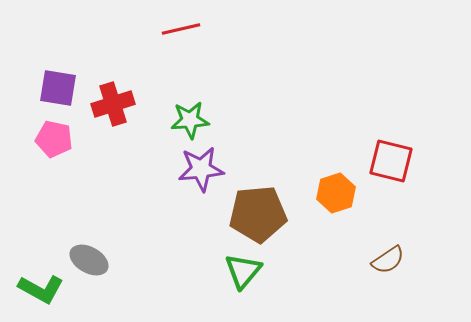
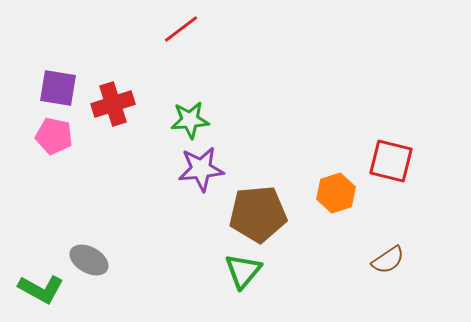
red line: rotated 24 degrees counterclockwise
pink pentagon: moved 3 px up
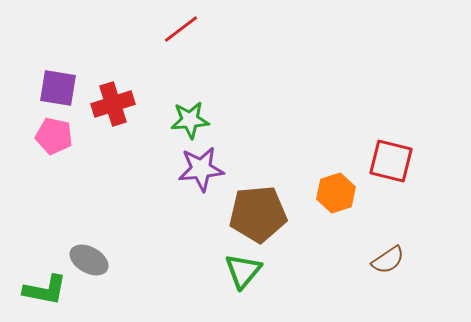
green L-shape: moved 4 px right, 1 px down; rotated 18 degrees counterclockwise
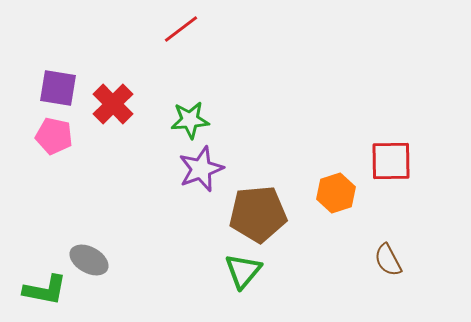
red cross: rotated 27 degrees counterclockwise
red square: rotated 15 degrees counterclockwise
purple star: rotated 15 degrees counterclockwise
brown semicircle: rotated 96 degrees clockwise
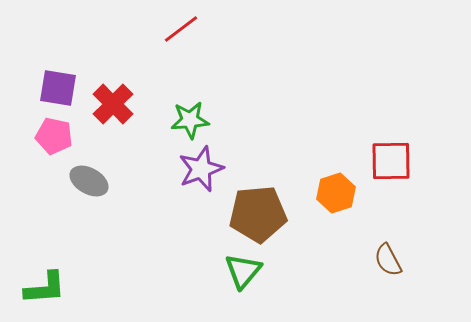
gray ellipse: moved 79 px up
green L-shape: moved 2 px up; rotated 15 degrees counterclockwise
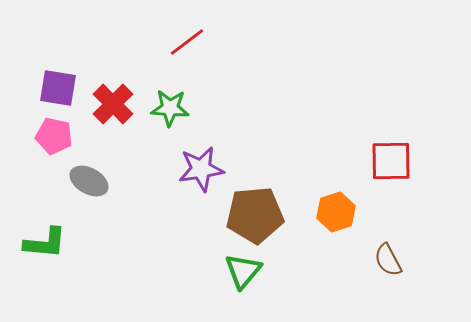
red line: moved 6 px right, 13 px down
green star: moved 20 px left, 12 px up; rotated 9 degrees clockwise
purple star: rotated 12 degrees clockwise
orange hexagon: moved 19 px down
brown pentagon: moved 3 px left, 1 px down
green L-shape: moved 45 px up; rotated 9 degrees clockwise
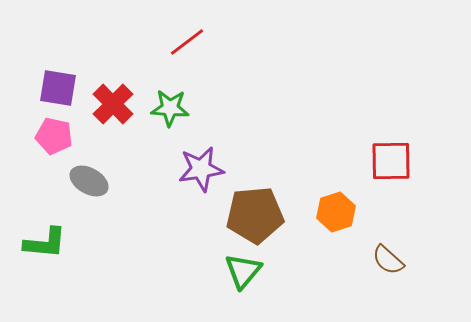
brown semicircle: rotated 20 degrees counterclockwise
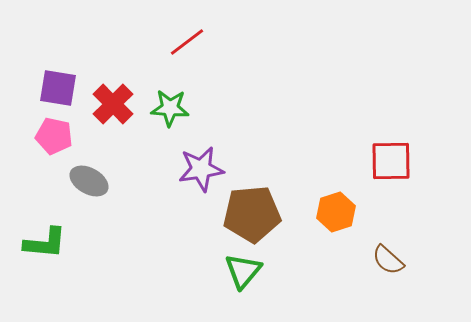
brown pentagon: moved 3 px left, 1 px up
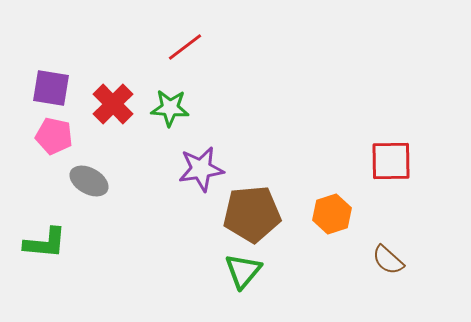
red line: moved 2 px left, 5 px down
purple square: moved 7 px left
orange hexagon: moved 4 px left, 2 px down
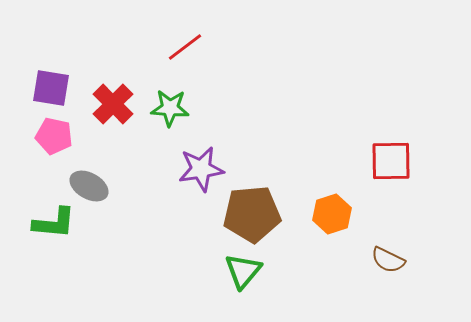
gray ellipse: moved 5 px down
green L-shape: moved 9 px right, 20 px up
brown semicircle: rotated 16 degrees counterclockwise
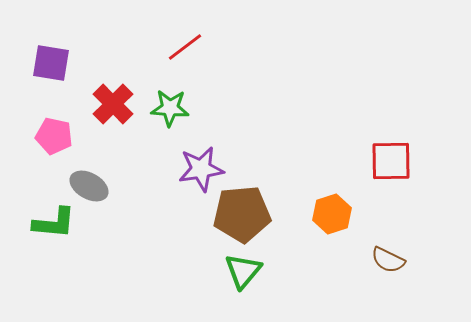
purple square: moved 25 px up
brown pentagon: moved 10 px left
